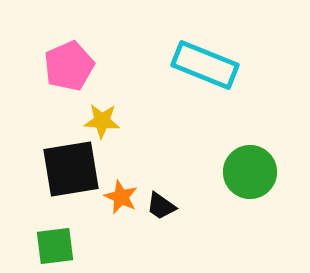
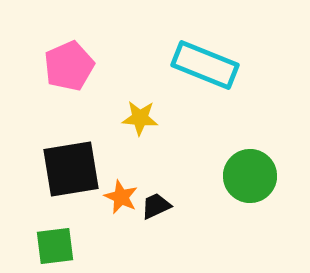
yellow star: moved 38 px right, 3 px up
green circle: moved 4 px down
black trapezoid: moved 5 px left; rotated 120 degrees clockwise
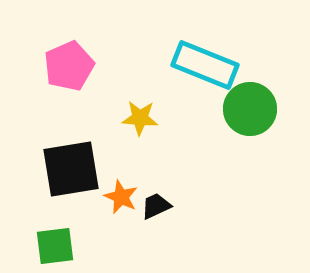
green circle: moved 67 px up
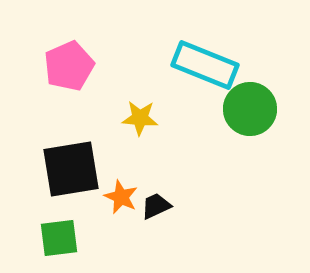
green square: moved 4 px right, 8 px up
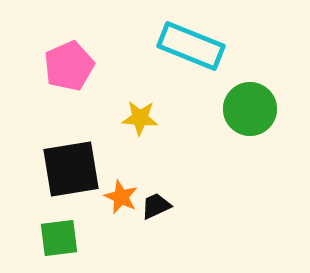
cyan rectangle: moved 14 px left, 19 px up
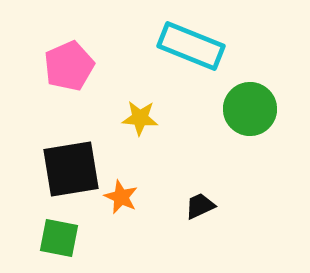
black trapezoid: moved 44 px right
green square: rotated 18 degrees clockwise
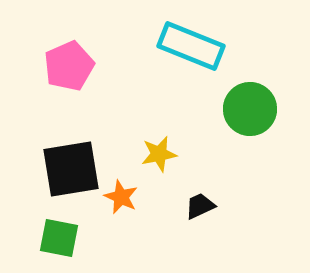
yellow star: moved 19 px right, 36 px down; rotated 15 degrees counterclockwise
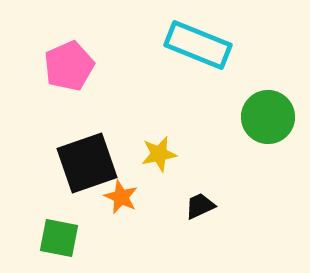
cyan rectangle: moved 7 px right, 1 px up
green circle: moved 18 px right, 8 px down
black square: moved 16 px right, 6 px up; rotated 10 degrees counterclockwise
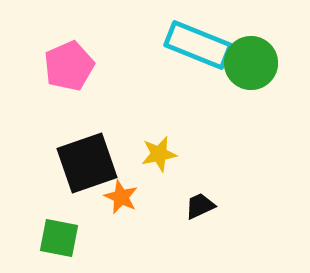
green circle: moved 17 px left, 54 px up
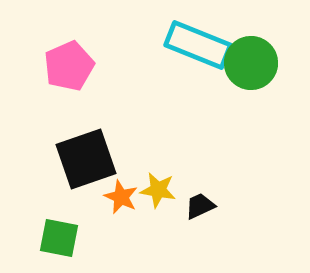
yellow star: moved 1 px left, 36 px down; rotated 21 degrees clockwise
black square: moved 1 px left, 4 px up
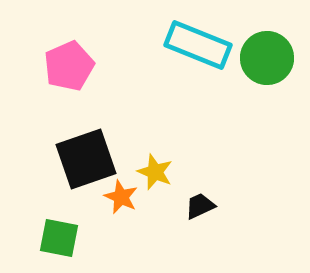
green circle: moved 16 px right, 5 px up
yellow star: moved 3 px left, 18 px up; rotated 12 degrees clockwise
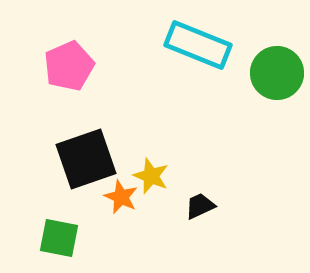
green circle: moved 10 px right, 15 px down
yellow star: moved 4 px left, 4 px down
